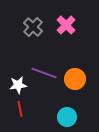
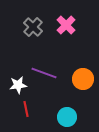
orange circle: moved 8 px right
red line: moved 6 px right
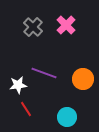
red line: rotated 21 degrees counterclockwise
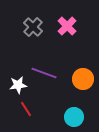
pink cross: moved 1 px right, 1 px down
cyan circle: moved 7 px right
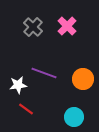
red line: rotated 21 degrees counterclockwise
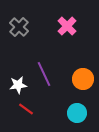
gray cross: moved 14 px left
purple line: moved 1 px down; rotated 45 degrees clockwise
cyan circle: moved 3 px right, 4 px up
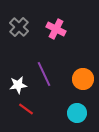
pink cross: moved 11 px left, 3 px down; rotated 18 degrees counterclockwise
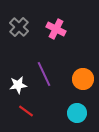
red line: moved 2 px down
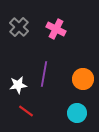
purple line: rotated 35 degrees clockwise
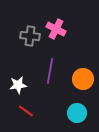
gray cross: moved 11 px right, 9 px down; rotated 36 degrees counterclockwise
purple line: moved 6 px right, 3 px up
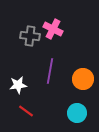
pink cross: moved 3 px left
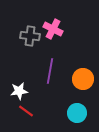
white star: moved 1 px right, 6 px down
